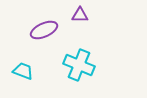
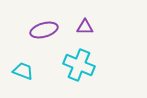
purple triangle: moved 5 px right, 12 px down
purple ellipse: rotated 8 degrees clockwise
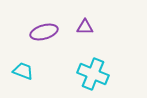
purple ellipse: moved 2 px down
cyan cross: moved 14 px right, 9 px down
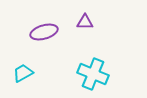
purple triangle: moved 5 px up
cyan trapezoid: moved 2 px down; rotated 50 degrees counterclockwise
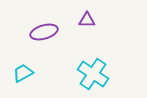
purple triangle: moved 2 px right, 2 px up
cyan cross: rotated 12 degrees clockwise
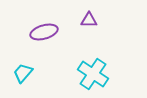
purple triangle: moved 2 px right
cyan trapezoid: rotated 20 degrees counterclockwise
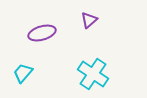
purple triangle: rotated 42 degrees counterclockwise
purple ellipse: moved 2 px left, 1 px down
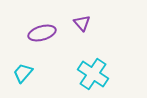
purple triangle: moved 7 px left, 3 px down; rotated 30 degrees counterclockwise
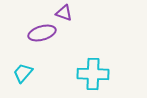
purple triangle: moved 18 px left, 10 px up; rotated 30 degrees counterclockwise
cyan cross: rotated 32 degrees counterclockwise
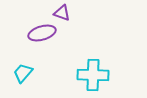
purple triangle: moved 2 px left
cyan cross: moved 1 px down
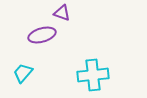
purple ellipse: moved 2 px down
cyan cross: rotated 8 degrees counterclockwise
